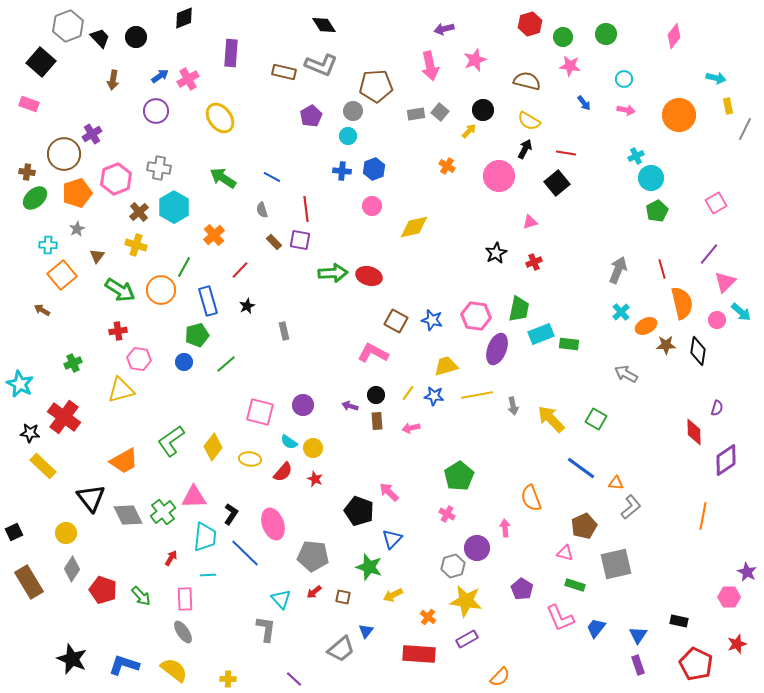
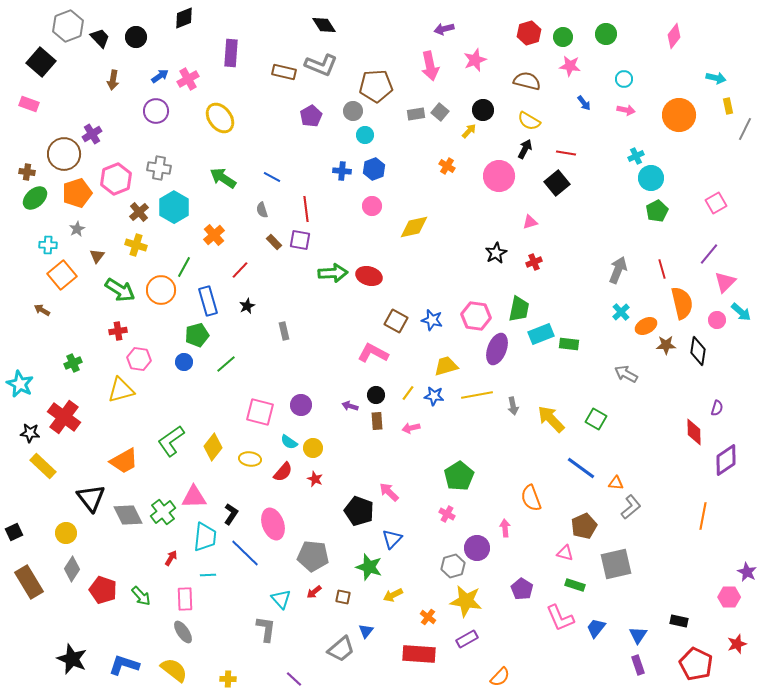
red hexagon at (530, 24): moved 1 px left, 9 px down
cyan circle at (348, 136): moved 17 px right, 1 px up
purple circle at (303, 405): moved 2 px left
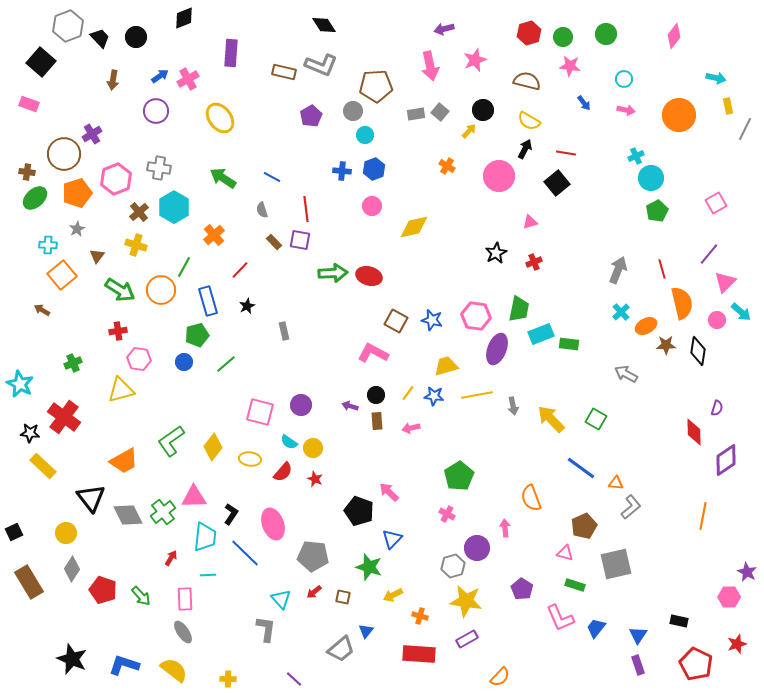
orange cross at (428, 617): moved 8 px left, 1 px up; rotated 21 degrees counterclockwise
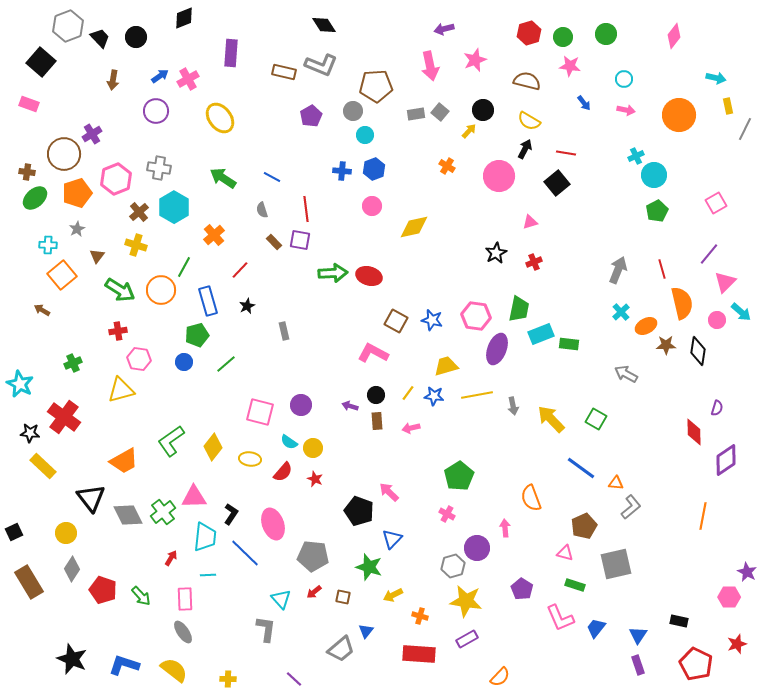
cyan circle at (651, 178): moved 3 px right, 3 px up
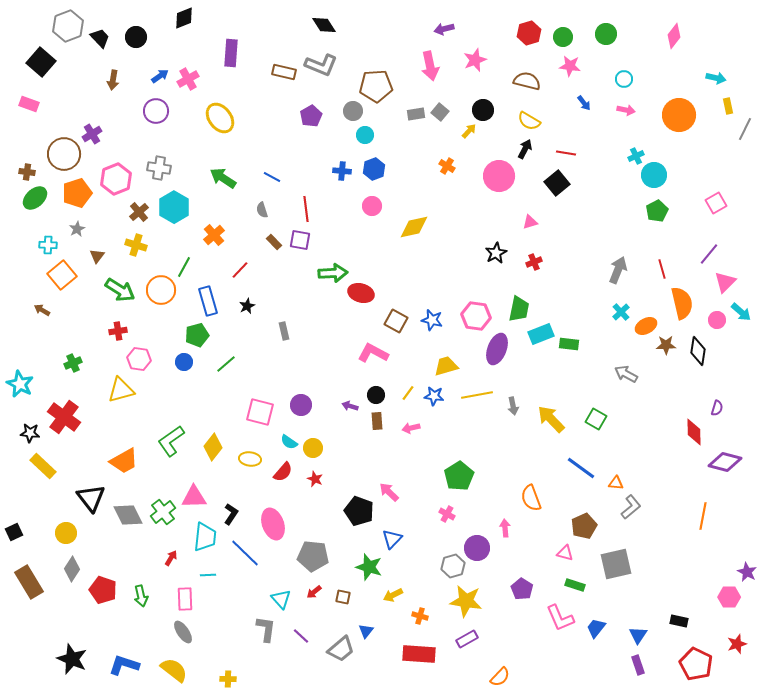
red ellipse at (369, 276): moved 8 px left, 17 px down
purple diamond at (726, 460): moved 1 px left, 2 px down; rotated 48 degrees clockwise
green arrow at (141, 596): rotated 30 degrees clockwise
purple line at (294, 679): moved 7 px right, 43 px up
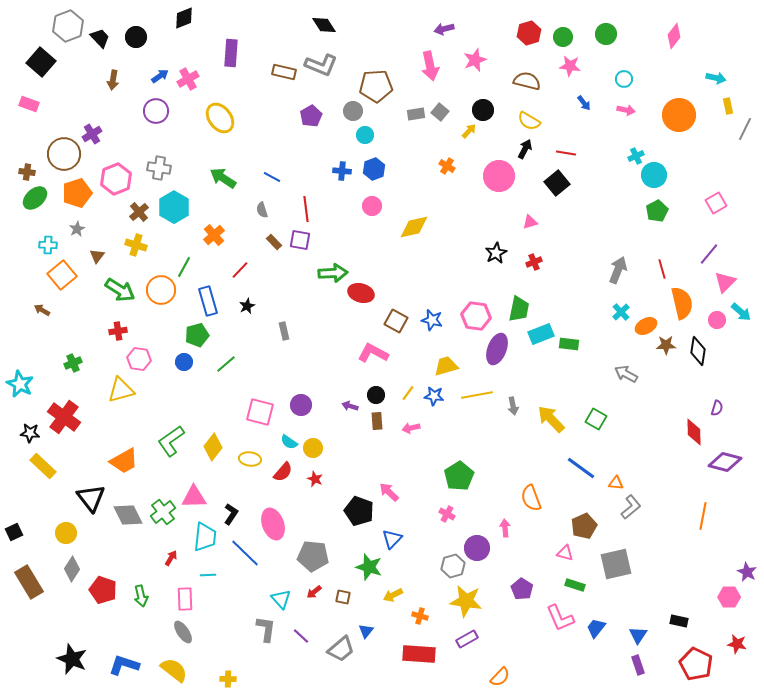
red star at (737, 644): rotated 30 degrees clockwise
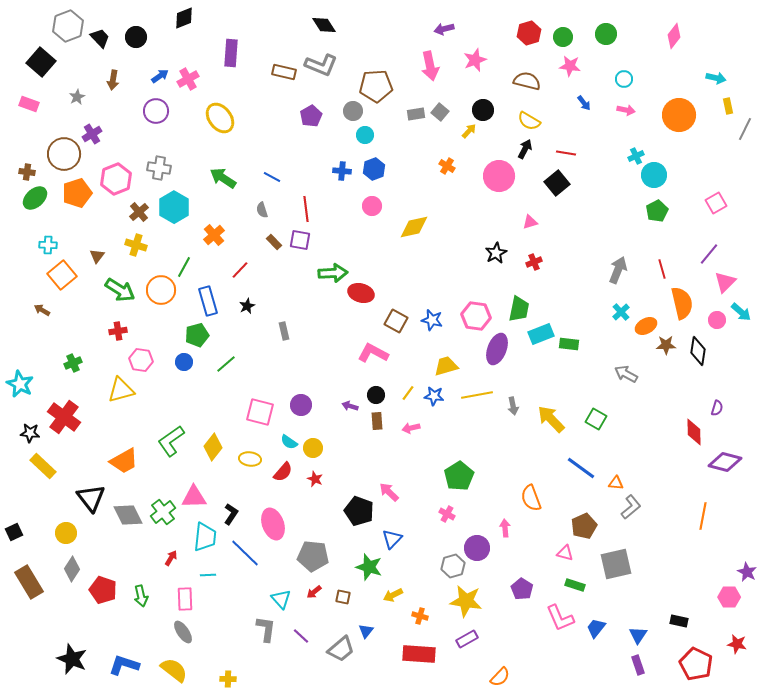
gray star at (77, 229): moved 132 px up
pink hexagon at (139, 359): moved 2 px right, 1 px down
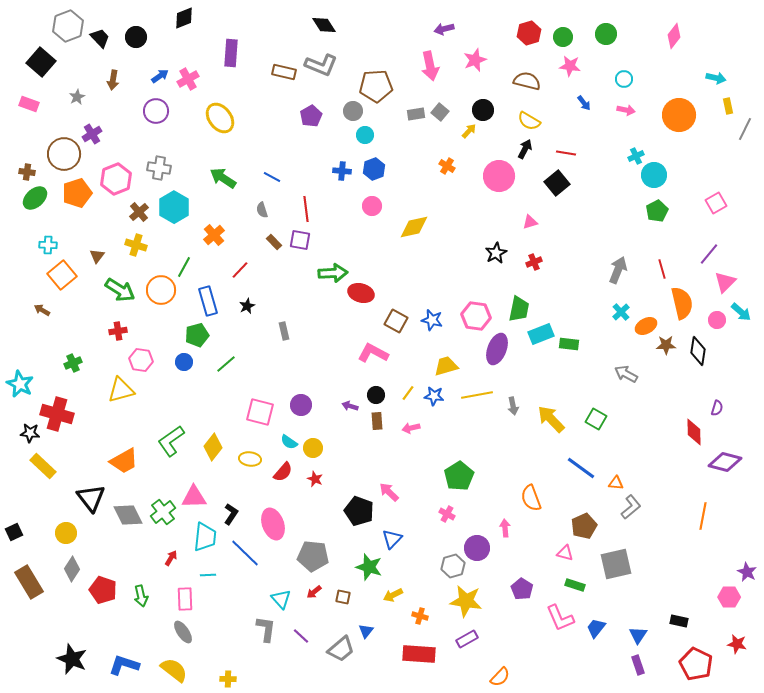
red cross at (64, 417): moved 7 px left, 3 px up; rotated 20 degrees counterclockwise
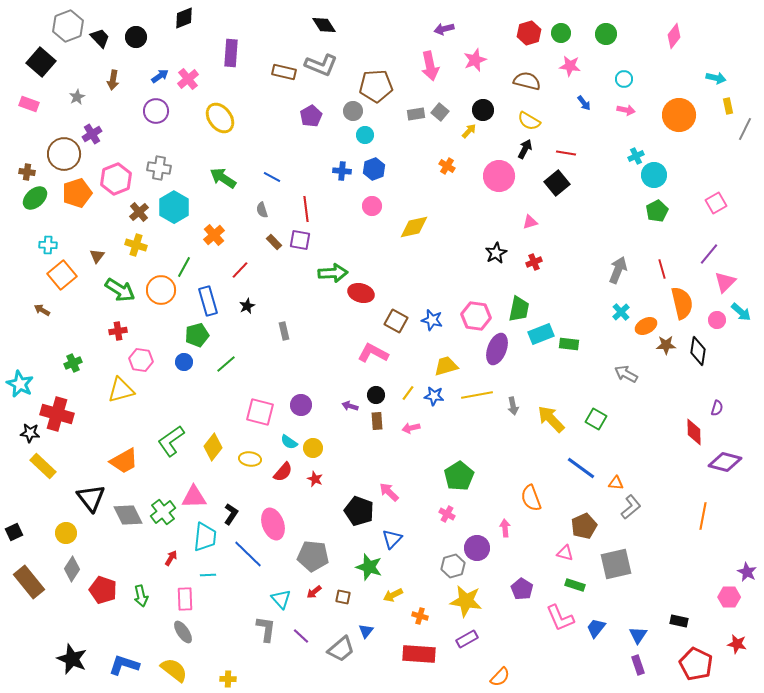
green circle at (563, 37): moved 2 px left, 4 px up
pink cross at (188, 79): rotated 10 degrees counterclockwise
blue line at (245, 553): moved 3 px right, 1 px down
brown rectangle at (29, 582): rotated 8 degrees counterclockwise
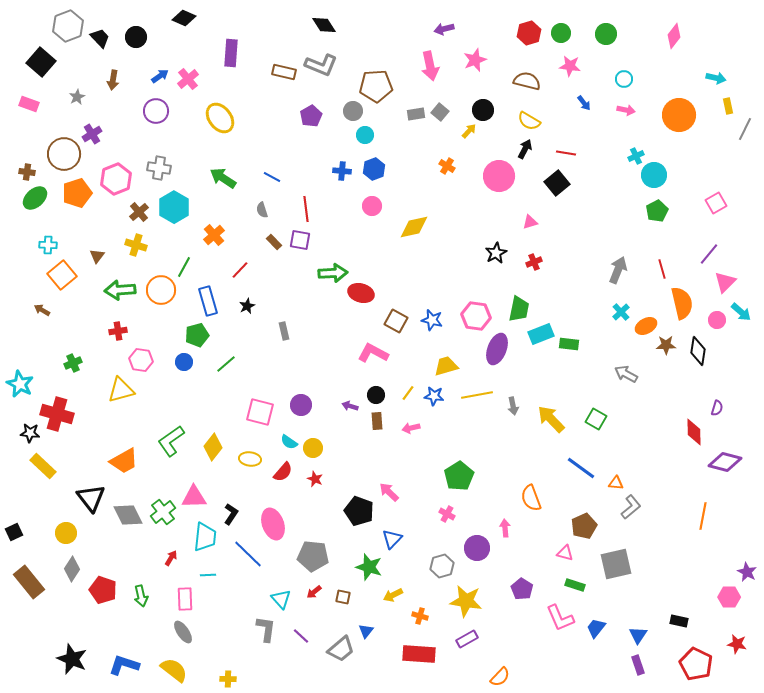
black diamond at (184, 18): rotated 45 degrees clockwise
green arrow at (120, 290): rotated 144 degrees clockwise
gray hexagon at (453, 566): moved 11 px left
